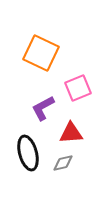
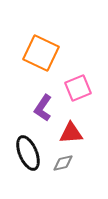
purple L-shape: rotated 28 degrees counterclockwise
black ellipse: rotated 8 degrees counterclockwise
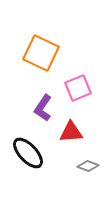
red triangle: moved 1 px up
black ellipse: rotated 20 degrees counterclockwise
gray diamond: moved 25 px right, 3 px down; rotated 35 degrees clockwise
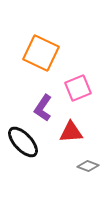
black ellipse: moved 5 px left, 11 px up
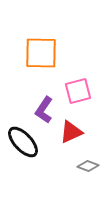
orange square: rotated 24 degrees counterclockwise
pink square: moved 3 px down; rotated 8 degrees clockwise
purple L-shape: moved 1 px right, 2 px down
red triangle: rotated 20 degrees counterclockwise
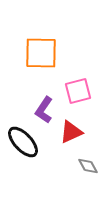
gray diamond: rotated 40 degrees clockwise
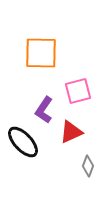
gray diamond: rotated 50 degrees clockwise
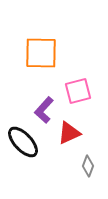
purple L-shape: rotated 8 degrees clockwise
red triangle: moved 2 px left, 1 px down
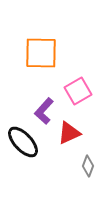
pink square: rotated 16 degrees counterclockwise
purple L-shape: moved 1 px down
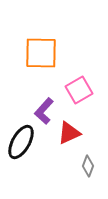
pink square: moved 1 px right, 1 px up
black ellipse: moved 2 px left; rotated 72 degrees clockwise
